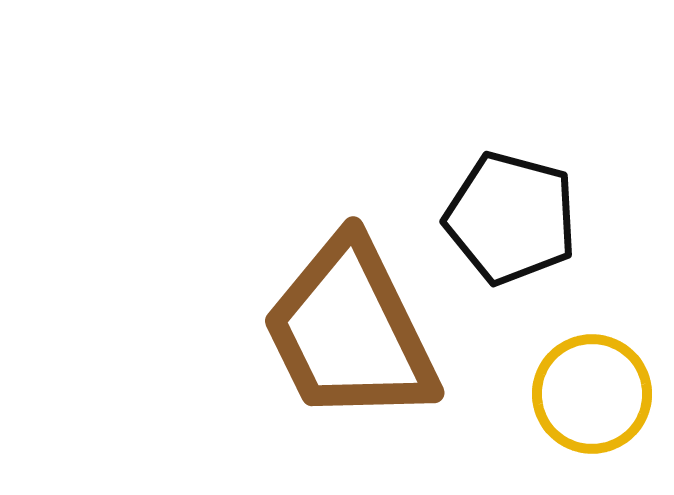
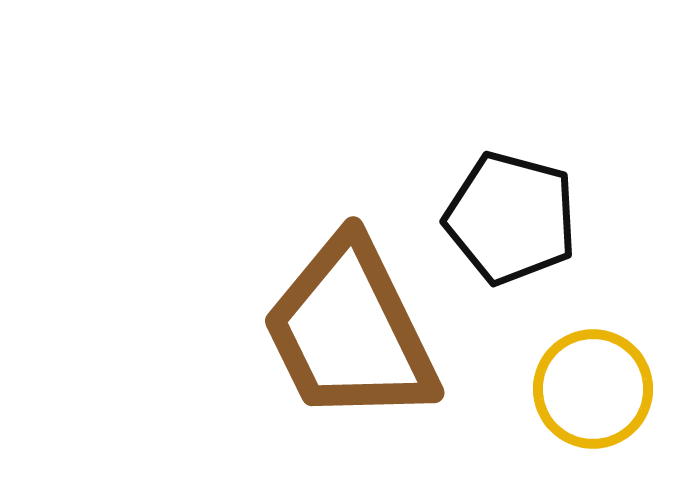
yellow circle: moved 1 px right, 5 px up
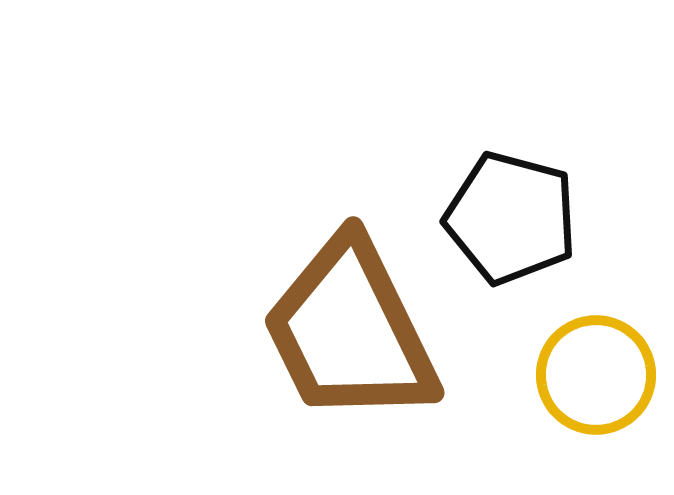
yellow circle: moved 3 px right, 14 px up
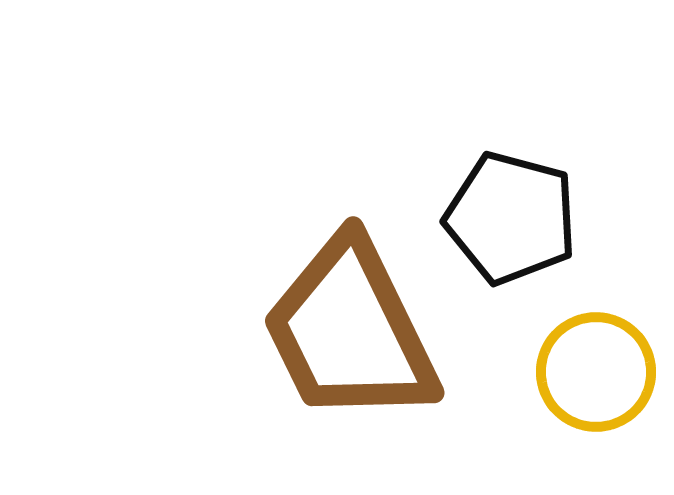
yellow circle: moved 3 px up
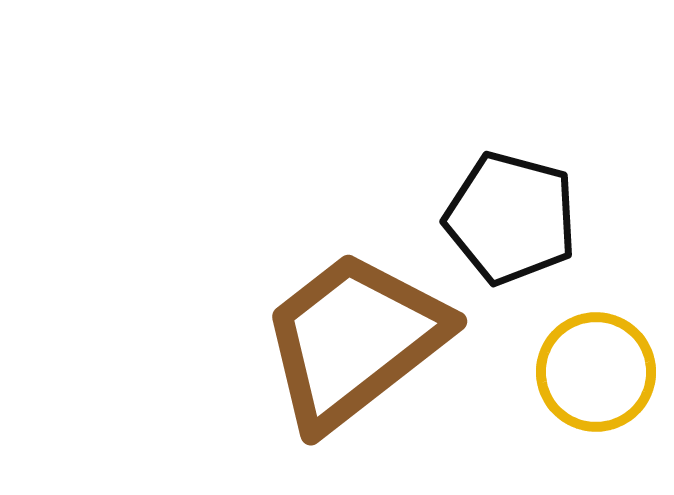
brown trapezoid: moved 4 px right, 9 px down; rotated 78 degrees clockwise
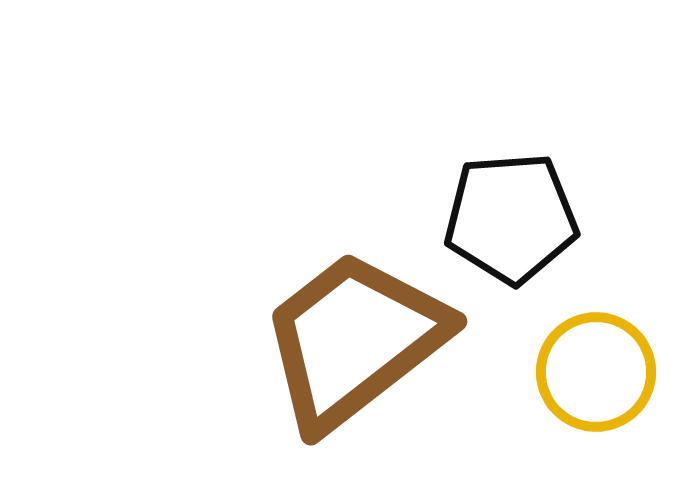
black pentagon: rotated 19 degrees counterclockwise
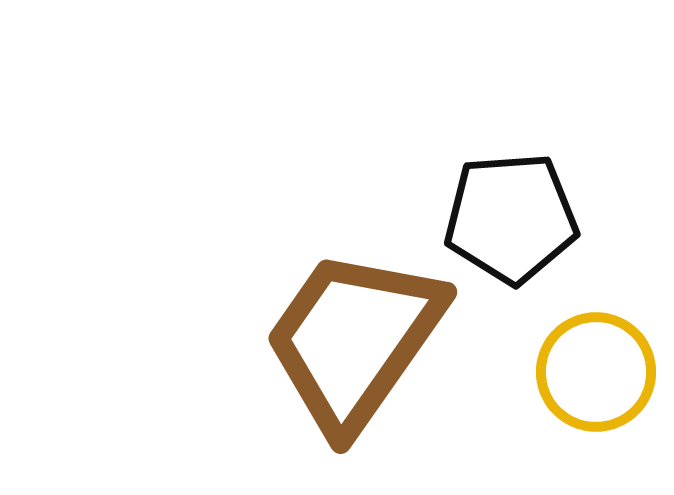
brown trapezoid: rotated 17 degrees counterclockwise
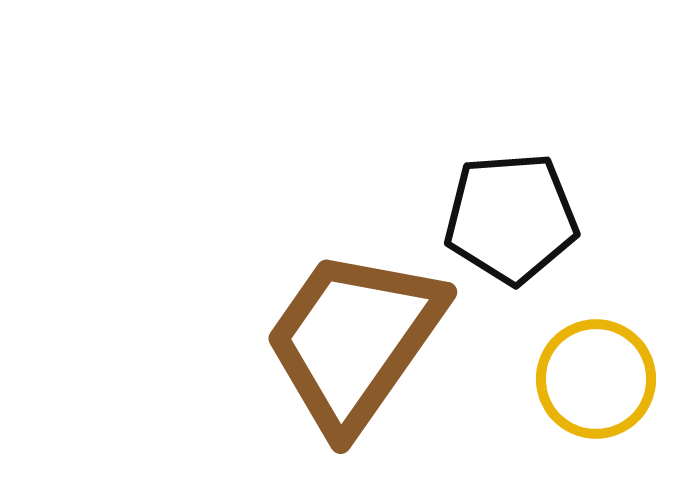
yellow circle: moved 7 px down
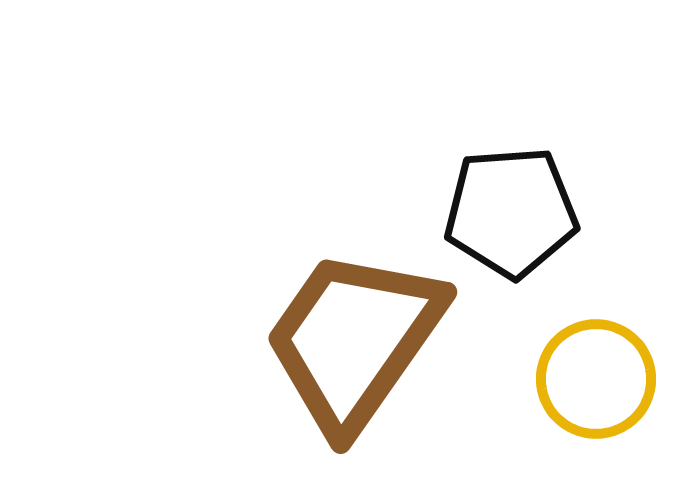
black pentagon: moved 6 px up
